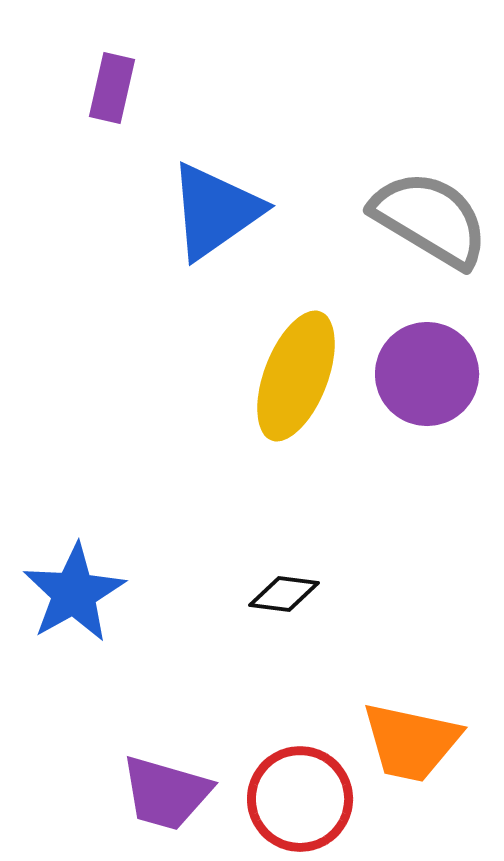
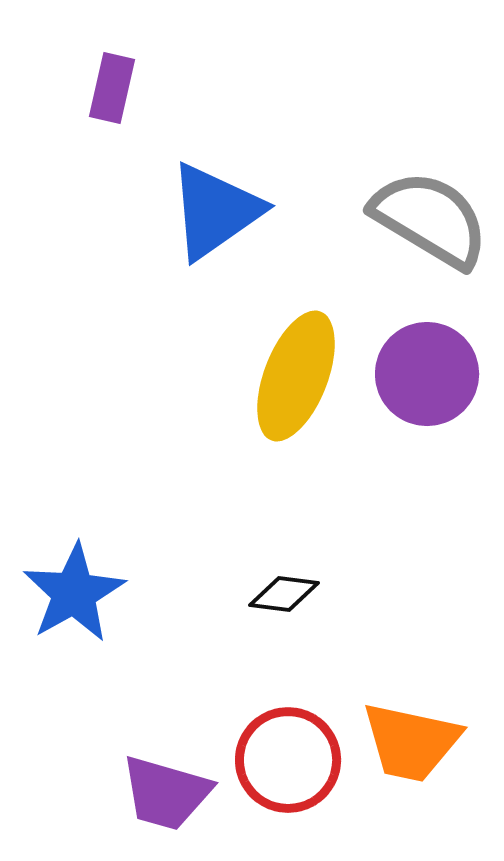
red circle: moved 12 px left, 39 px up
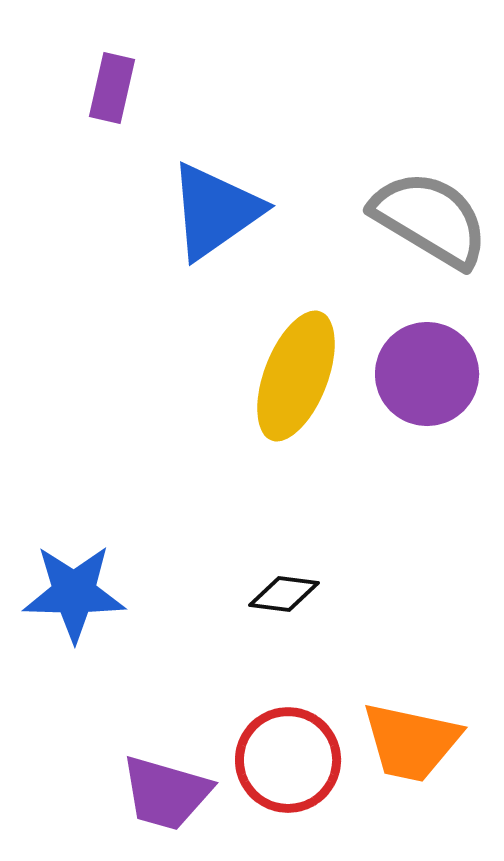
blue star: rotated 30 degrees clockwise
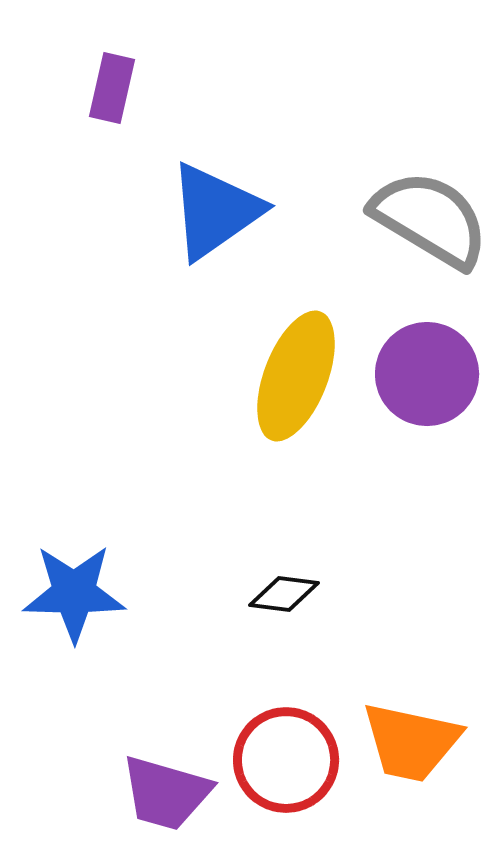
red circle: moved 2 px left
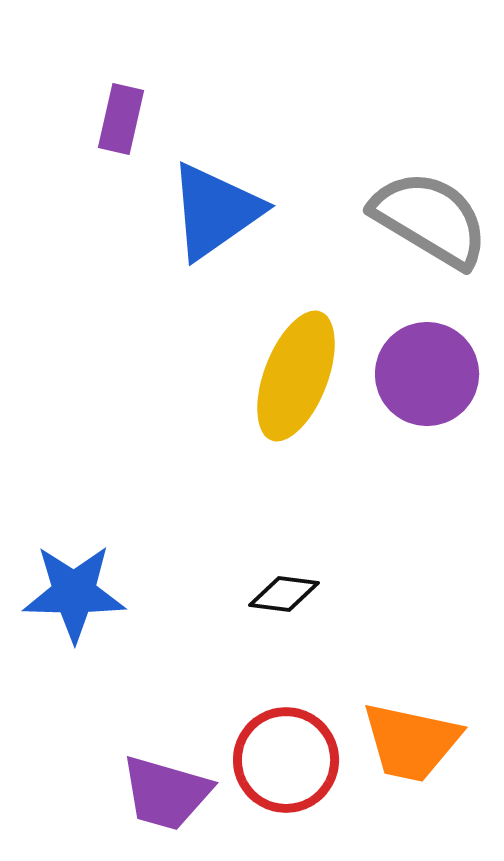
purple rectangle: moved 9 px right, 31 px down
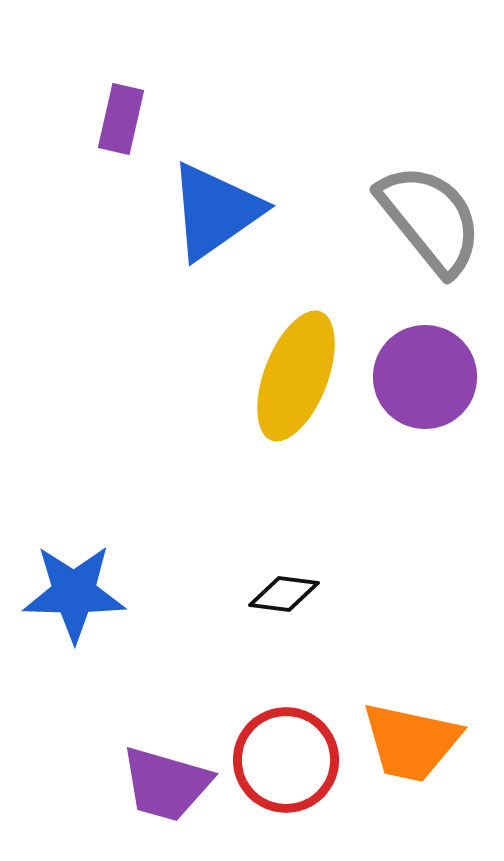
gray semicircle: rotated 20 degrees clockwise
purple circle: moved 2 px left, 3 px down
purple trapezoid: moved 9 px up
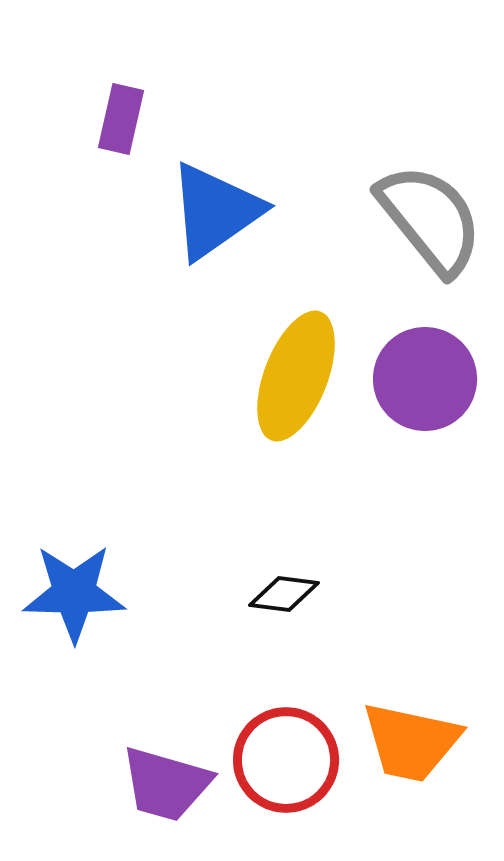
purple circle: moved 2 px down
